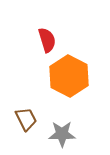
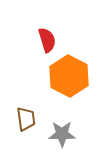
brown trapezoid: rotated 20 degrees clockwise
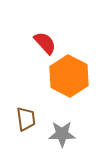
red semicircle: moved 2 px left, 3 px down; rotated 25 degrees counterclockwise
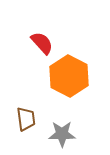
red semicircle: moved 3 px left
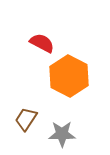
red semicircle: rotated 20 degrees counterclockwise
brown trapezoid: rotated 140 degrees counterclockwise
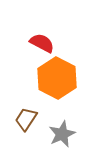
orange hexagon: moved 12 px left, 2 px down
gray star: rotated 24 degrees counterclockwise
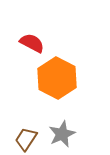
red semicircle: moved 10 px left
brown trapezoid: moved 20 px down
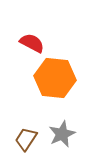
orange hexagon: moved 2 px left; rotated 21 degrees counterclockwise
